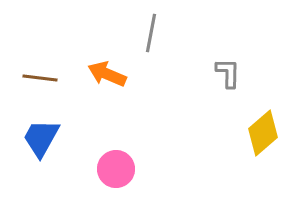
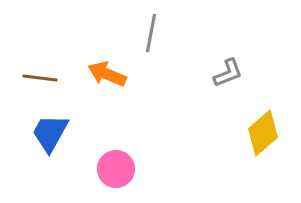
gray L-shape: rotated 68 degrees clockwise
blue trapezoid: moved 9 px right, 5 px up
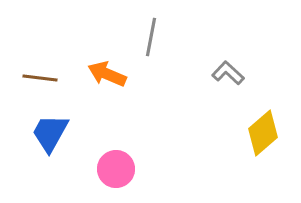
gray line: moved 4 px down
gray L-shape: rotated 116 degrees counterclockwise
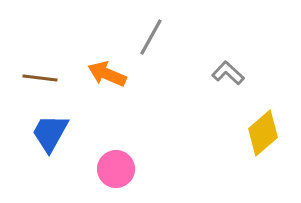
gray line: rotated 18 degrees clockwise
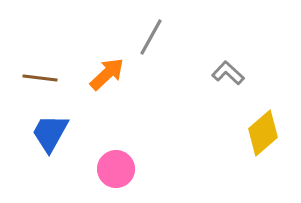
orange arrow: rotated 114 degrees clockwise
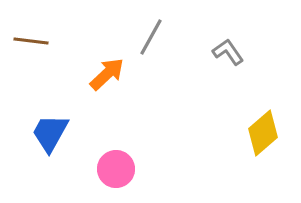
gray L-shape: moved 21 px up; rotated 12 degrees clockwise
brown line: moved 9 px left, 37 px up
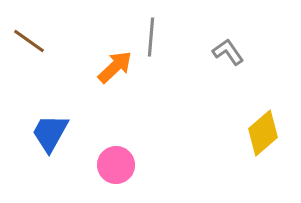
gray line: rotated 24 degrees counterclockwise
brown line: moved 2 px left; rotated 28 degrees clockwise
orange arrow: moved 8 px right, 7 px up
pink circle: moved 4 px up
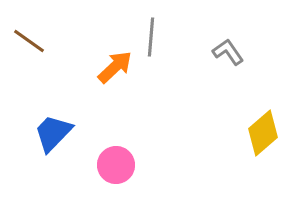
blue trapezoid: moved 3 px right; rotated 15 degrees clockwise
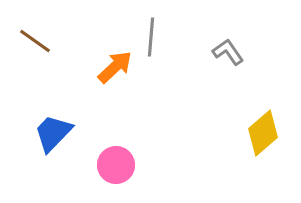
brown line: moved 6 px right
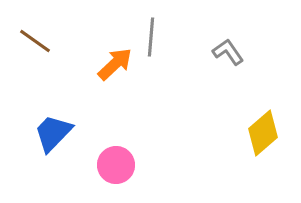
orange arrow: moved 3 px up
